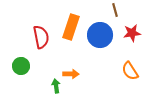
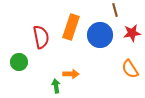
green circle: moved 2 px left, 4 px up
orange semicircle: moved 2 px up
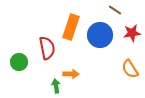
brown line: rotated 40 degrees counterclockwise
red semicircle: moved 6 px right, 11 px down
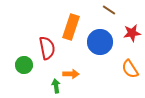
brown line: moved 6 px left
blue circle: moved 7 px down
green circle: moved 5 px right, 3 px down
